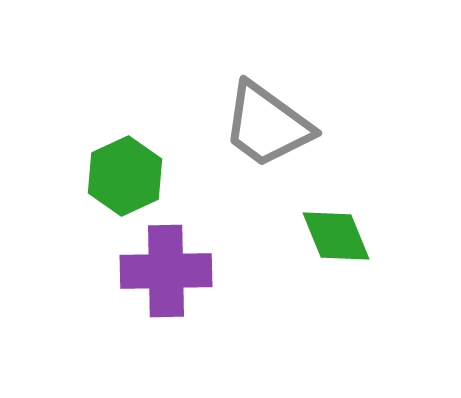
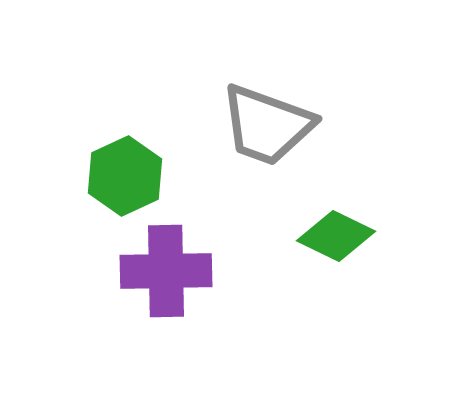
gray trapezoid: rotated 16 degrees counterclockwise
green diamond: rotated 42 degrees counterclockwise
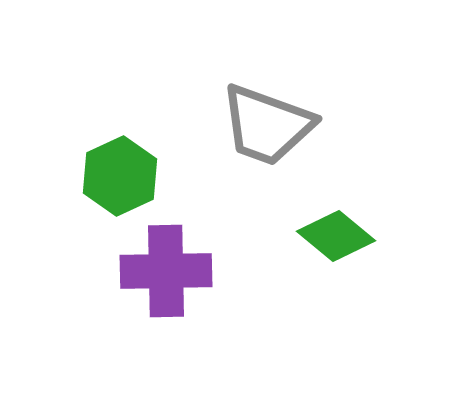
green hexagon: moved 5 px left
green diamond: rotated 14 degrees clockwise
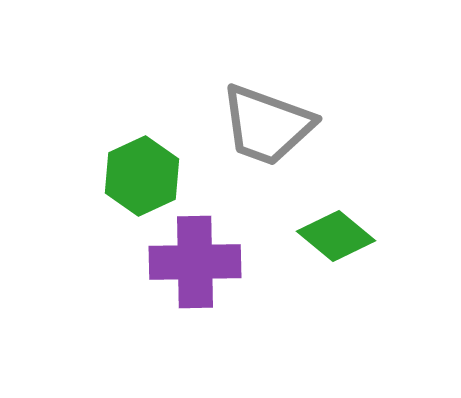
green hexagon: moved 22 px right
purple cross: moved 29 px right, 9 px up
